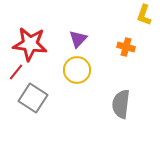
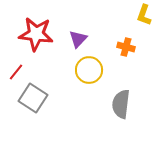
red star: moved 6 px right, 10 px up
yellow circle: moved 12 px right
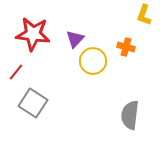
red star: moved 3 px left
purple triangle: moved 3 px left
yellow circle: moved 4 px right, 9 px up
gray square: moved 5 px down
gray semicircle: moved 9 px right, 11 px down
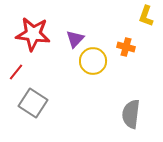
yellow L-shape: moved 2 px right, 1 px down
gray semicircle: moved 1 px right, 1 px up
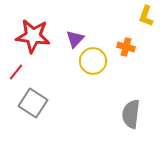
red star: moved 2 px down
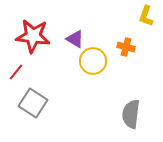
purple triangle: rotated 42 degrees counterclockwise
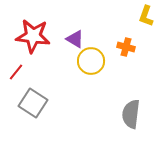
yellow circle: moved 2 px left
